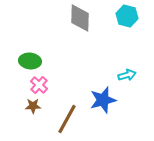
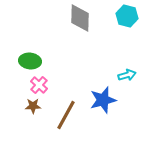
brown line: moved 1 px left, 4 px up
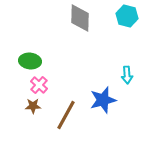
cyan arrow: rotated 102 degrees clockwise
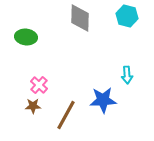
green ellipse: moved 4 px left, 24 px up
blue star: rotated 12 degrees clockwise
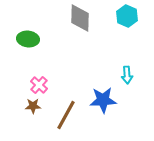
cyan hexagon: rotated 10 degrees clockwise
green ellipse: moved 2 px right, 2 px down
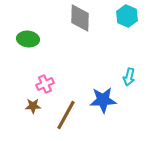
cyan arrow: moved 2 px right, 2 px down; rotated 18 degrees clockwise
pink cross: moved 6 px right, 1 px up; rotated 24 degrees clockwise
